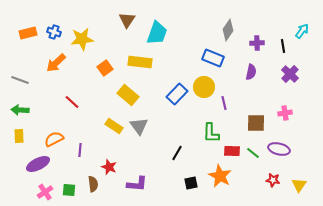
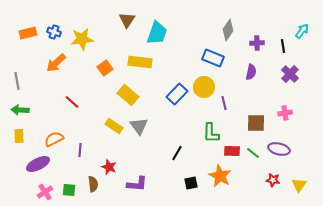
gray line at (20, 80): moved 3 px left, 1 px down; rotated 60 degrees clockwise
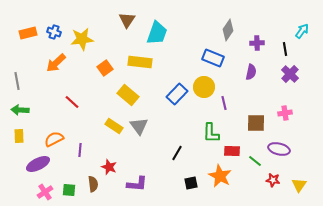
black line at (283, 46): moved 2 px right, 3 px down
green line at (253, 153): moved 2 px right, 8 px down
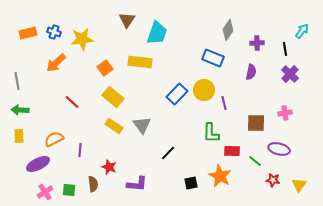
yellow circle at (204, 87): moved 3 px down
yellow rectangle at (128, 95): moved 15 px left, 2 px down
gray triangle at (139, 126): moved 3 px right, 1 px up
black line at (177, 153): moved 9 px left; rotated 14 degrees clockwise
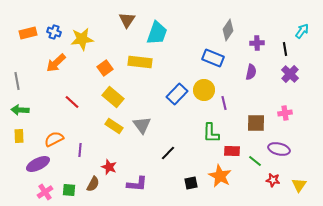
brown semicircle at (93, 184): rotated 35 degrees clockwise
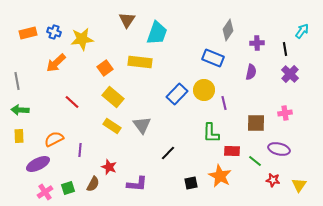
yellow rectangle at (114, 126): moved 2 px left
green square at (69, 190): moved 1 px left, 2 px up; rotated 24 degrees counterclockwise
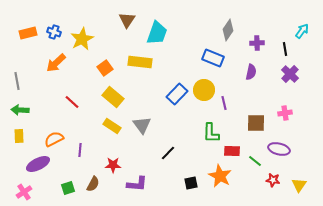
yellow star at (82, 39): rotated 20 degrees counterclockwise
red star at (109, 167): moved 4 px right, 2 px up; rotated 21 degrees counterclockwise
pink cross at (45, 192): moved 21 px left
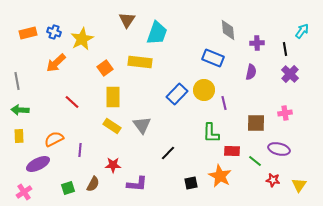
gray diamond at (228, 30): rotated 40 degrees counterclockwise
yellow rectangle at (113, 97): rotated 50 degrees clockwise
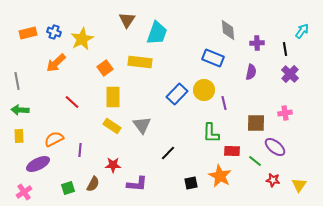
purple ellipse at (279, 149): moved 4 px left, 2 px up; rotated 25 degrees clockwise
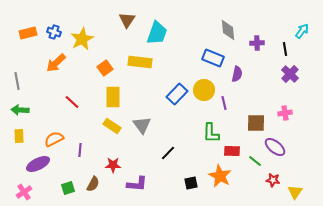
purple semicircle at (251, 72): moved 14 px left, 2 px down
yellow triangle at (299, 185): moved 4 px left, 7 px down
